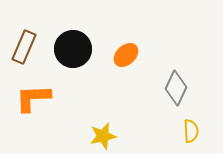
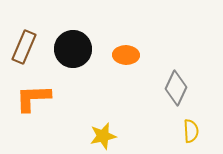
orange ellipse: rotated 45 degrees clockwise
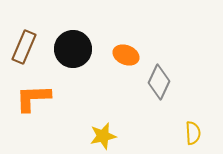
orange ellipse: rotated 20 degrees clockwise
gray diamond: moved 17 px left, 6 px up
yellow semicircle: moved 2 px right, 2 px down
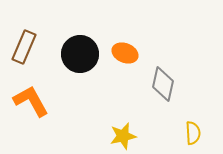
black circle: moved 7 px right, 5 px down
orange ellipse: moved 1 px left, 2 px up
gray diamond: moved 4 px right, 2 px down; rotated 12 degrees counterclockwise
orange L-shape: moved 2 px left, 3 px down; rotated 63 degrees clockwise
yellow star: moved 20 px right
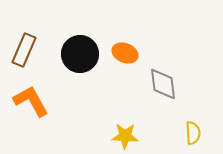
brown rectangle: moved 3 px down
gray diamond: rotated 20 degrees counterclockwise
yellow star: moved 2 px right; rotated 16 degrees clockwise
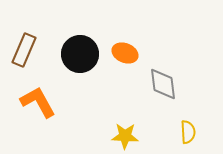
orange L-shape: moved 7 px right, 1 px down
yellow semicircle: moved 5 px left, 1 px up
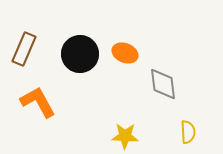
brown rectangle: moved 1 px up
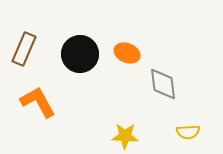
orange ellipse: moved 2 px right
yellow semicircle: rotated 90 degrees clockwise
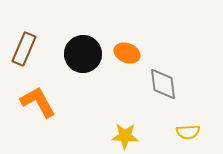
black circle: moved 3 px right
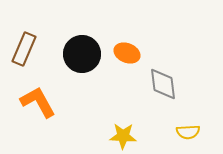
black circle: moved 1 px left
yellow star: moved 2 px left
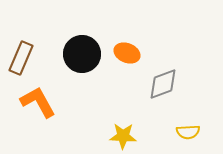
brown rectangle: moved 3 px left, 9 px down
gray diamond: rotated 76 degrees clockwise
